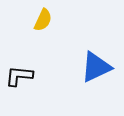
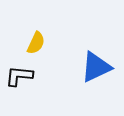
yellow semicircle: moved 7 px left, 23 px down
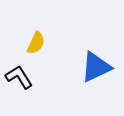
black L-shape: moved 1 px down; rotated 52 degrees clockwise
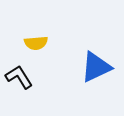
yellow semicircle: rotated 60 degrees clockwise
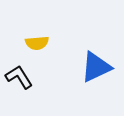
yellow semicircle: moved 1 px right
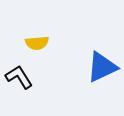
blue triangle: moved 6 px right
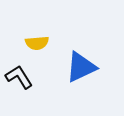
blue triangle: moved 21 px left
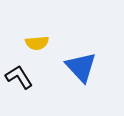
blue triangle: rotated 48 degrees counterclockwise
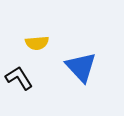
black L-shape: moved 1 px down
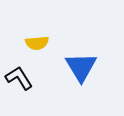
blue triangle: rotated 12 degrees clockwise
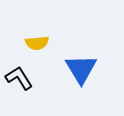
blue triangle: moved 2 px down
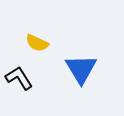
yellow semicircle: rotated 30 degrees clockwise
